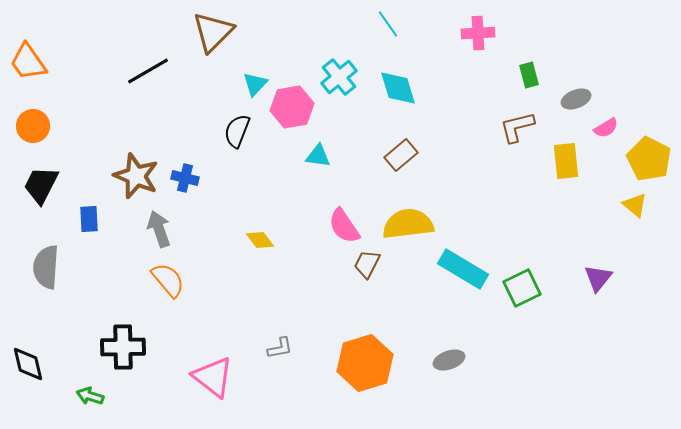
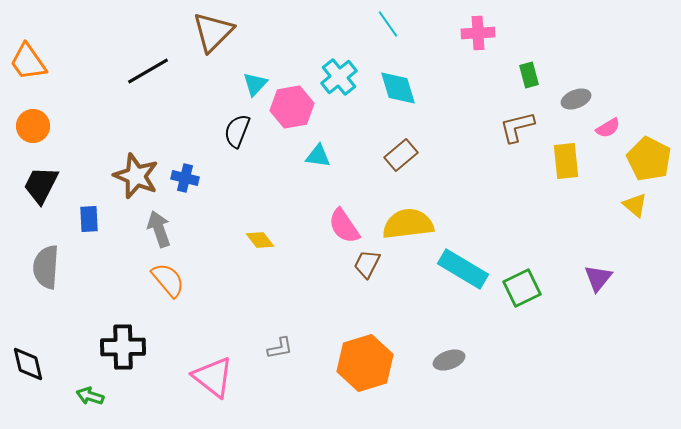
pink semicircle at (606, 128): moved 2 px right
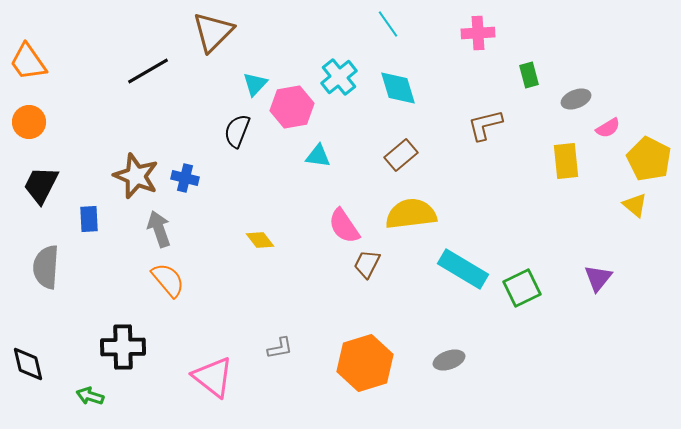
orange circle at (33, 126): moved 4 px left, 4 px up
brown L-shape at (517, 127): moved 32 px left, 2 px up
yellow semicircle at (408, 224): moved 3 px right, 10 px up
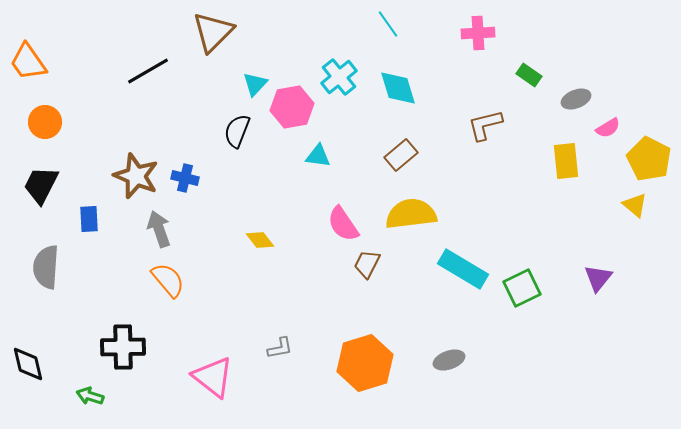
green rectangle at (529, 75): rotated 40 degrees counterclockwise
orange circle at (29, 122): moved 16 px right
pink semicircle at (344, 226): moved 1 px left, 2 px up
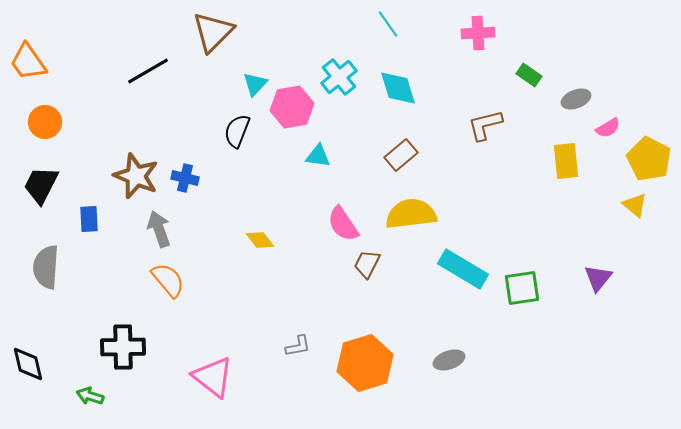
green square at (522, 288): rotated 18 degrees clockwise
gray L-shape at (280, 348): moved 18 px right, 2 px up
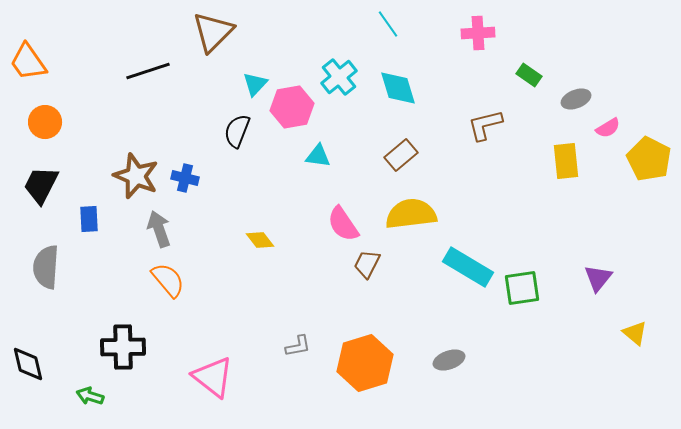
black line at (148, 71): rotated 12 degrees clockwise
yellow triangle at (635, 205): moved 128 px down
cyan rectangle at (463, 269): moved 5 px right, 2 px up
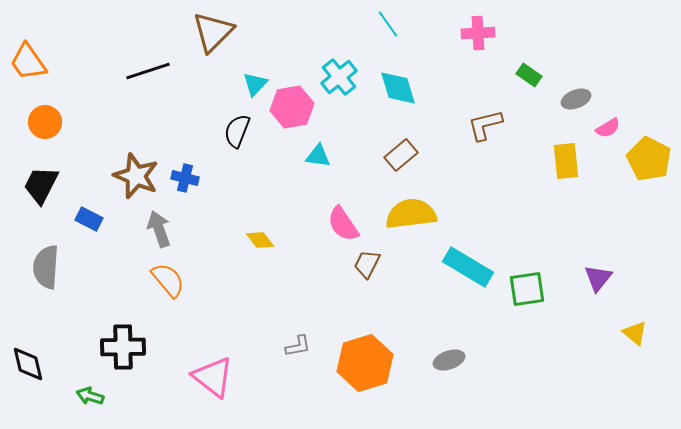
blue rectangle at (89, 219): rotated 60 degrees counterclockwise
green square at (522, 288): moved 5 px right, 1 px down
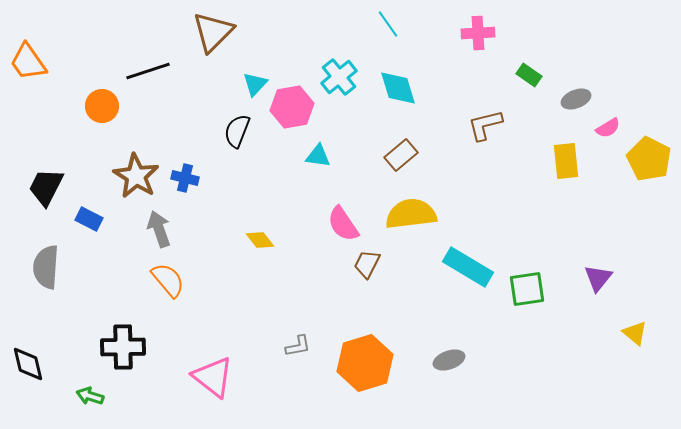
orange circle at (45, 122): moved 57 px right, 16 px up
brown star at (136, 176): rotated 9 degrees clockwise
black trapezoid at (41, 185): moved 5 px right, 2 px down
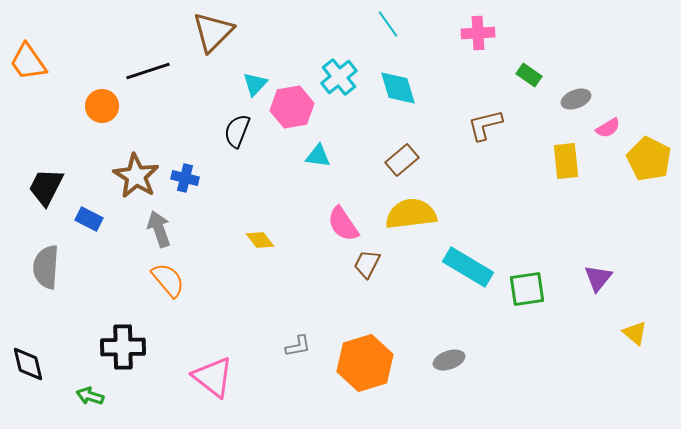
brown rectangle at (401, 155): moved 1 px right, 5 px down
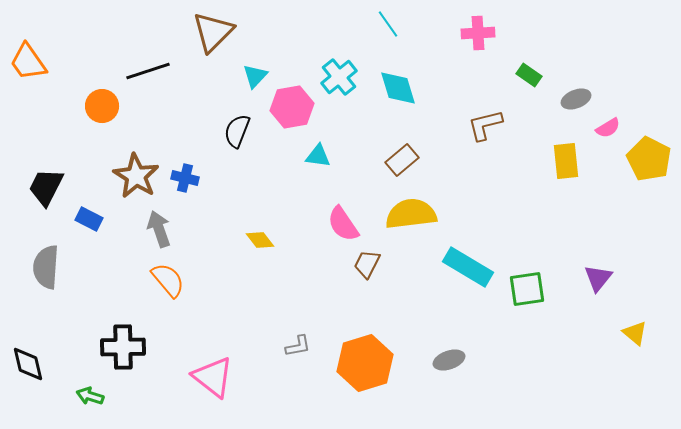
cyan triangle at (255, 84): moved 8 px up
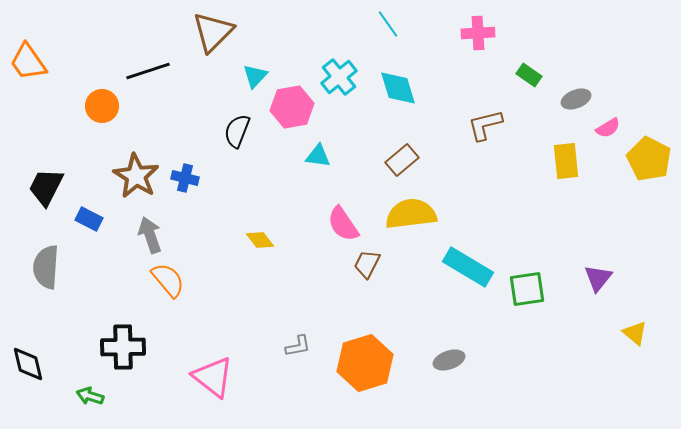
gray arrow at (159, 229): moved 9 px left, 6 px down
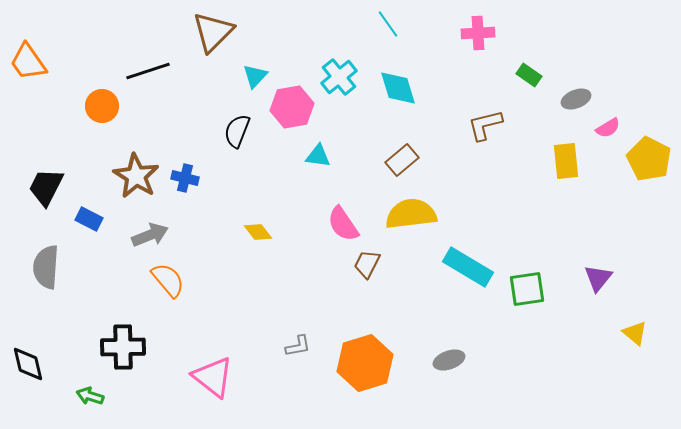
gray arrow at (150, 235): rotated 87 degrees clockwise
yellow diamond at (260, 240): moved 2 px left, 8 px up
